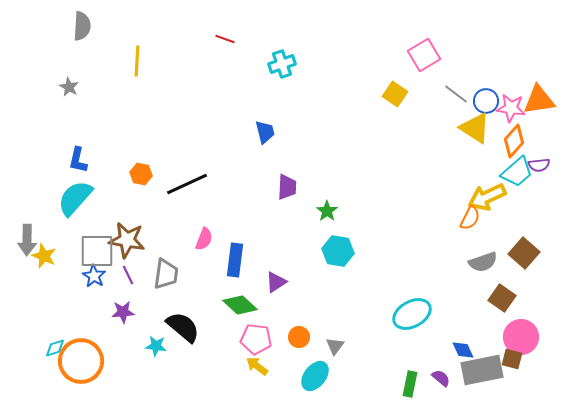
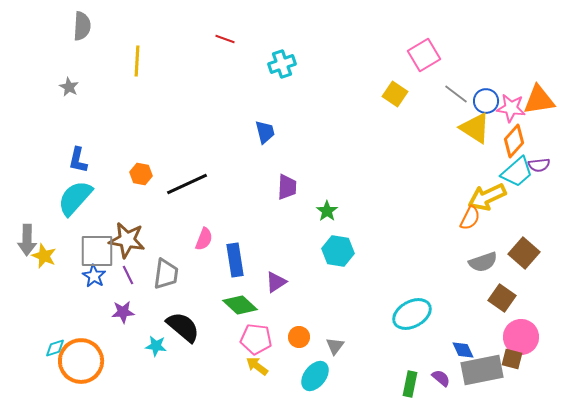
blue rectangle at (235, 260): rotated 16 degrees counterclockwise
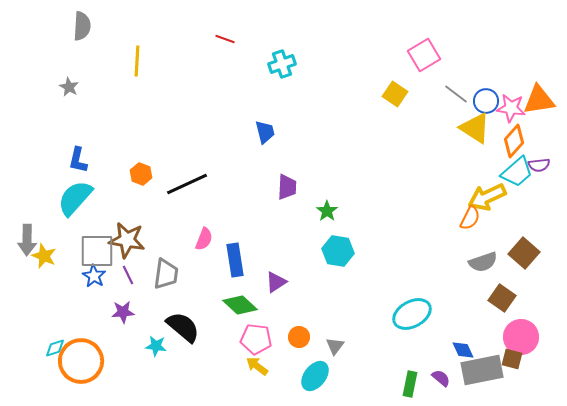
orange hexagon at (141, 174): rotated 10 degrees clockwise
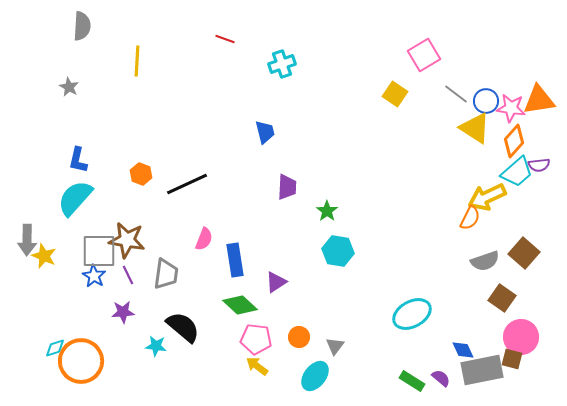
gray square at (97, 251): moved 2 px right
gray semicircle at (483, 262): moved 2 px right, 1 px up
green rectangle at (410, 384): moved 2 px right, 3 px up; rotated 70 degrees counterclockwise
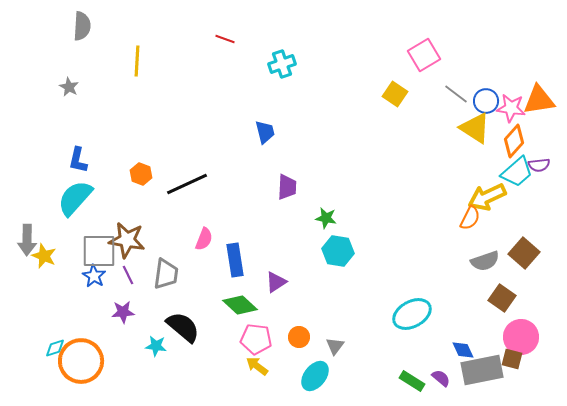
green star at (327, 211): moved 1 px left, 7 px down; rotated 25 degrees counterclockwise
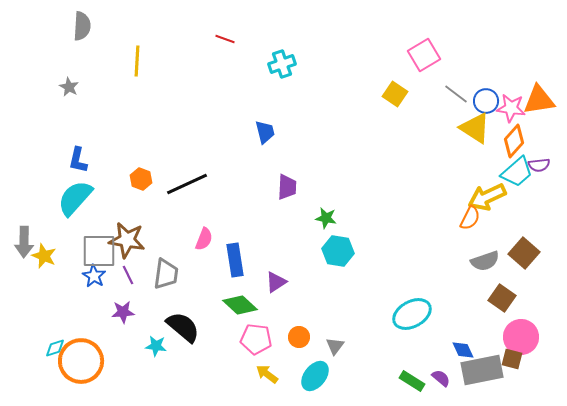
orange hexagon at (141, 174): moved 5 px down
gray arrow at (27, 240): moved 3 px left, 2 px down
yellow arrow at (257, 366): moved 10 px right, 8 px down
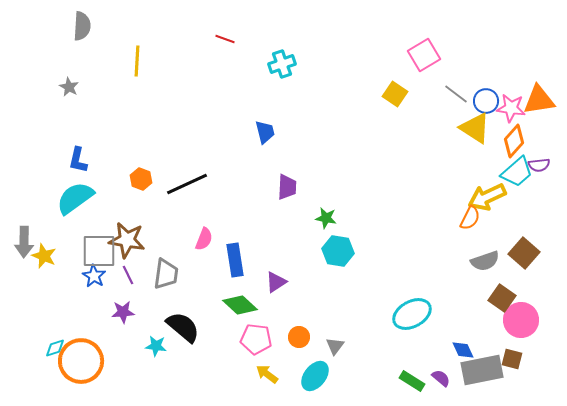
cyan semicircle at (75, 198): rotated 12 degrees clockwise
pink circle at (521, 337): moved 17 px up
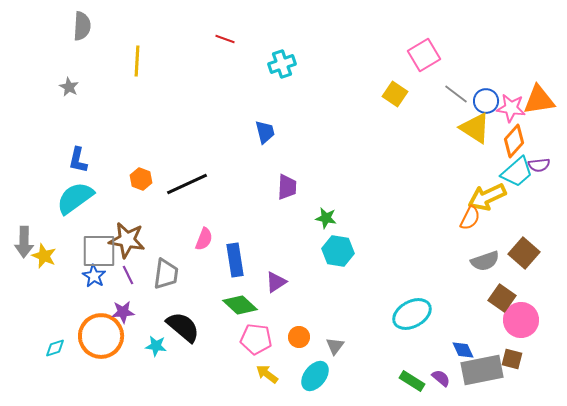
orange circle at (81, 361): moved 20 px right, 25 px up
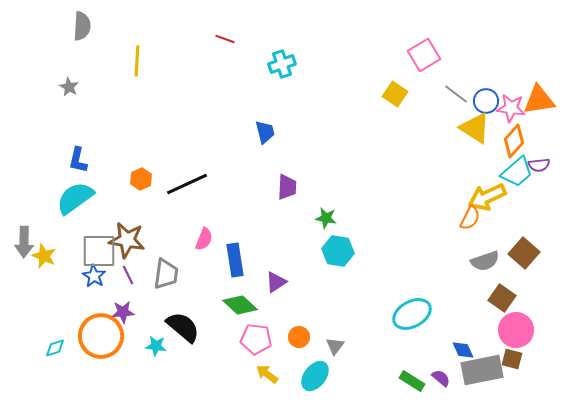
orange hexagon at (141, 179): rotated 15 degrees clockwise
pink circle at (521, 320): moved 5 px left, 10 px down
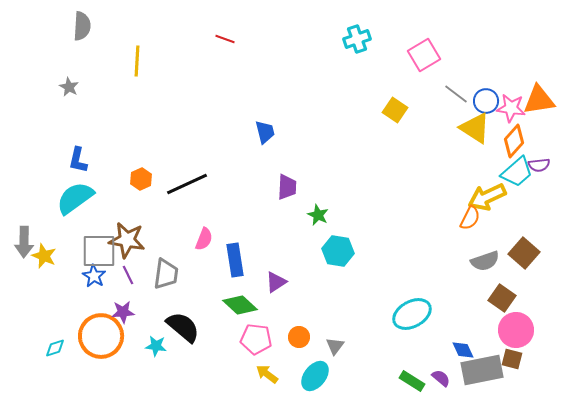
cyan cross at (282, 64): moved 75 px right, 25 px up
yellow square at (395, 94): moved 16 px down
green star at (326, 218): moved 8 px left, 3 px up; rotated 15 degrees clockwise
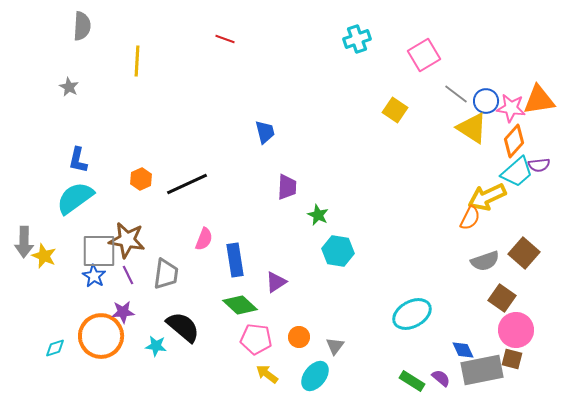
yellow triangle at (475, 128): moved 3 px left
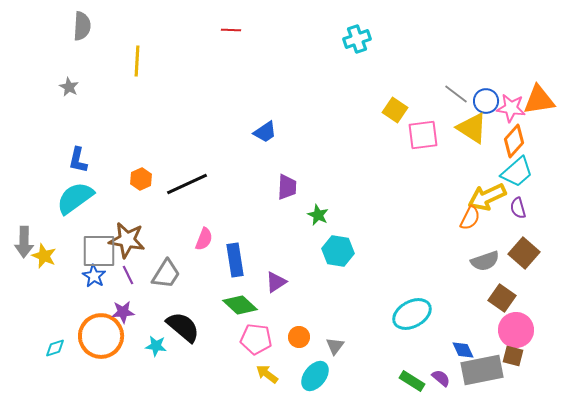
red line at (225, 39): moved 6 px right, 9 px up; rotated 18 degrees counterclockwise
pink square at (424, 55): moved 1 px left, 80 px down; rotated 24 degrees clockwise
blue trapezoid at (265, 132): rotated 70 degrees clockwise
purple semicircle at (539, 165): moved 21 px left, 43 px down; rotated 80 degrees clockwise
gray trapezoid at (166, 274): rotated 24 degrees clockwise
brown square at (512, 359): moved 1 px right, 3 px up
